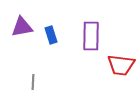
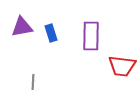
blue rectangle: moved 2 px up
red trapezoid: moved 1 px right, 1 px down
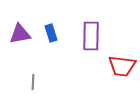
purple triangle: moved 2 px left, 7 px down
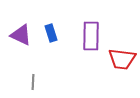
purple triangle: moved 1 px right, 1 px down; rotated 35 degrees clockwise
red trapezoid: moved 7 px up
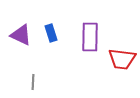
purple rectangle: moved 1 px left, 1 px down
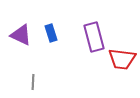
purple rectangle: moved 4 px right; rotated 16 degrees counterclockwise
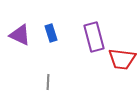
purple triangle: moved 1 px left
gray line: moved 15 px right
